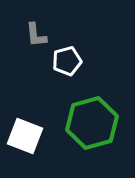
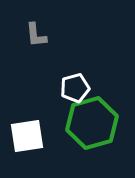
white pentagon: moved 8 px right, 27 px down
white square: moved 2 px right; rotated 30 degrees counterclockwise
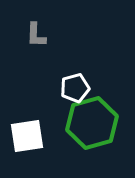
gray L-shape: rotated 8 degrees clockwise
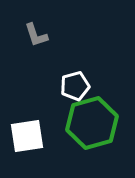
gray L-shape: rotated 20 degrees counterclockwise
white pentagon: moved 2 px up
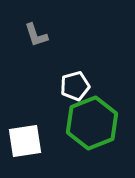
green hexagon: rotated 6 degrees counterclockwise
white square: moved 2 px left, 5 px down
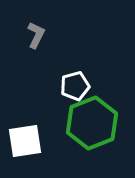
gray L-shape: rotated 136 degrees counterclockwise
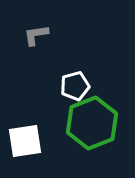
gray L-shape: rotated 124 degrees counterclockwise
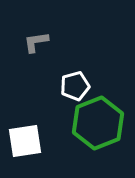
gray L-shape: moved 7 px down
green hexagon: moved 6 px right
